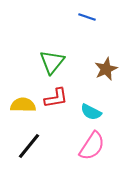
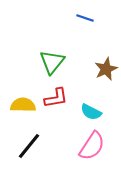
blue line: moved 2 px left, 1 px down
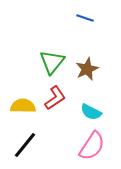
brown star: moved 19 px left
red L-shape: moved 1 px left; rotated 25 degrees counterclockwise
yellow semicircle: moved 1 px down
black line: moved 4 px left, 1 px up
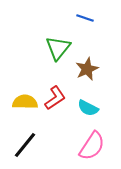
green triangle: moved 6 px right, 14 px up
yellow semicircle: moved 2 px right, 4 px up
cyan semicircle: moved 3 px left, 4 px up
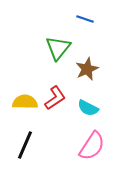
blue line: moved 1 px down
black line: rotated 16 degrees counterclockwise
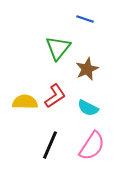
red L-shape: moved 2 px up
black line: moved 25 px right
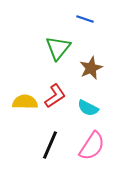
brown star: moved 4 px right, 1 px up
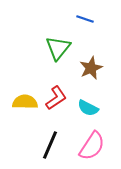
red L-shape: moved 1 px right, 2 px down
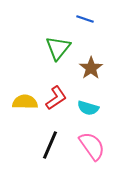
brown star: rotated 10 degrees counterclockwise
cyan semicircle: rotated 10 degrees counterclockwise
pink semicircle: rotated 68 degrees counterclockwise
